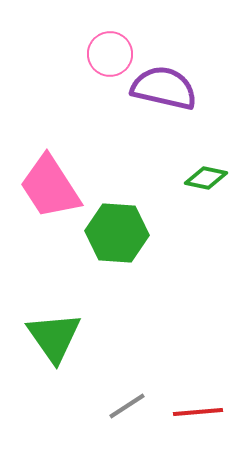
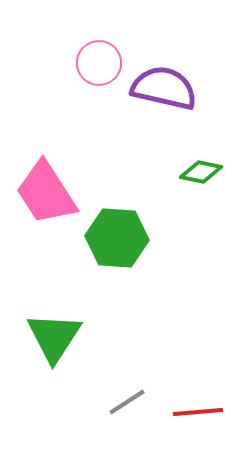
pink circle: moved 11 px left, 9 px down
green diamond: moved 5 px left, 6 px up
pink trapezoid: moved 4 px left, 6 px down
green hexagon: moved 5 px down
green triangle: rotated 8 degrees clockwise
gray line: moved 4 px up
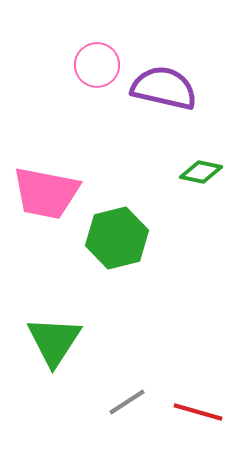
pink circle: moved 2 px left, 2 px down
pink trapezoid: rotated 46 degrees counterclockwise
green hexagon: rotated 18 degrees counterclockwise
green triangle: moved 4 px down
red line: rotated 21 degrees clockwise
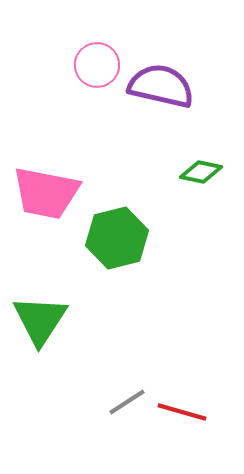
purple semicircle: moved 3 px left, 2 px up
green triangle: moved 14 px left, 21 px up
red line: moved 16 px left
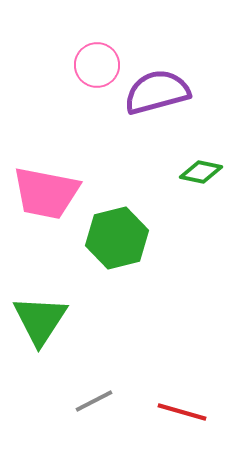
purple semicircle: moved 4 px left, 6 px down; rotated 28 degrees counterclockwise
gray line: moved 33 px left, 1 px up; rotated 6 degrees clockwise
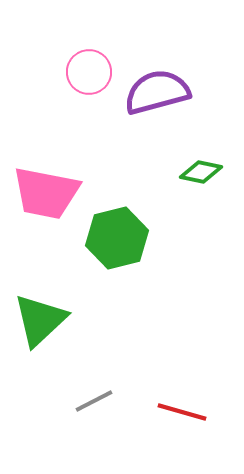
pink circle: moved 8 px left, 7 px down
green triangle: rotated 14 degrees clockwise
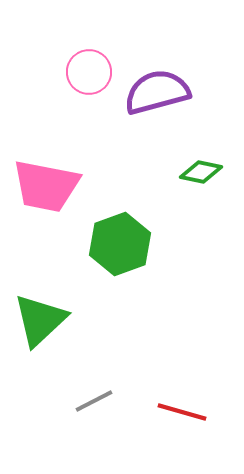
pink trapezoid: moved 7 px up
green hexagon: moved 3 px right, 6 px down; rotated 6 degrees counterclockwise
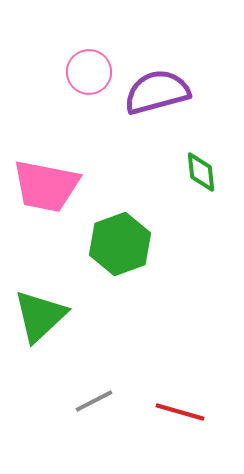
green diamond: rotated 72 degrees clockwise
green triangle: moved 4 px up
red line: moved 2 px left
